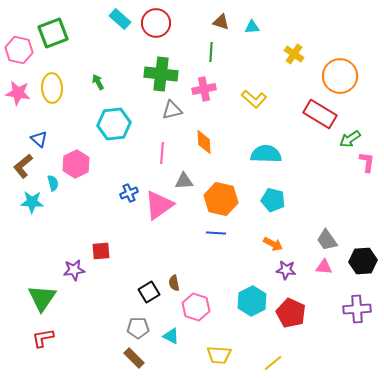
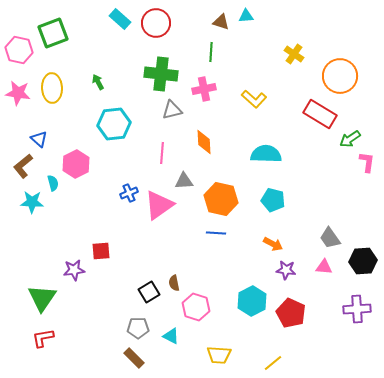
cyan triangle at (252, 27): moved 6 px left, 11 px up
gray trapezoid at (327, 240): moved 3 px right, 2 px up
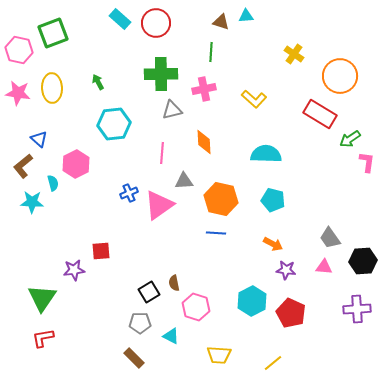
green cross at (161, 74): rotated 8 degrees counterclockwise
gray pentagon at (138, 328): moved 2 px right, 5 px up
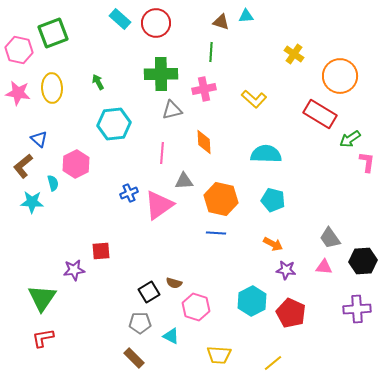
brown semicircle at (174, 283): rotated 63 degrees counterclockwise
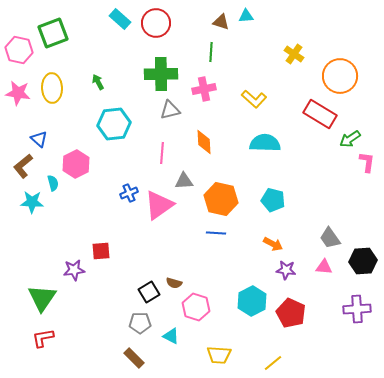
gray triangle at (172, 110): moved 2 px left
cyan semicircle at (266, 154): moved 1 px left, 11 px up
